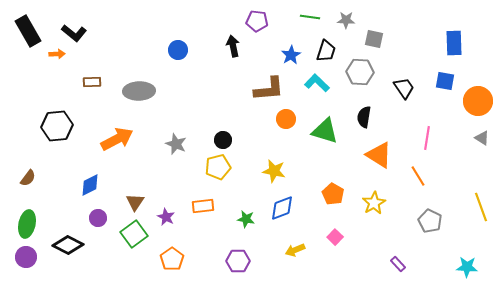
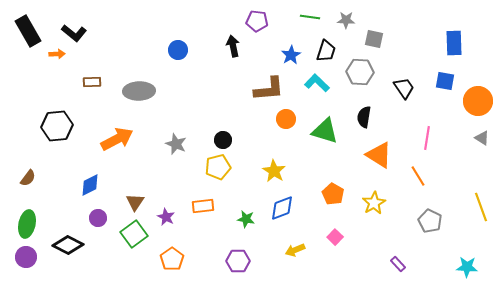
yellow star at (274, 171): rotated 20 degrees clockwise
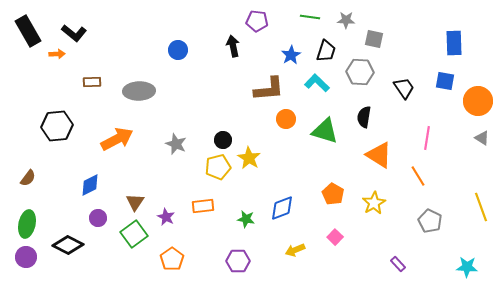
yellow star at (274, 171): moved 25 px left, 13 px up
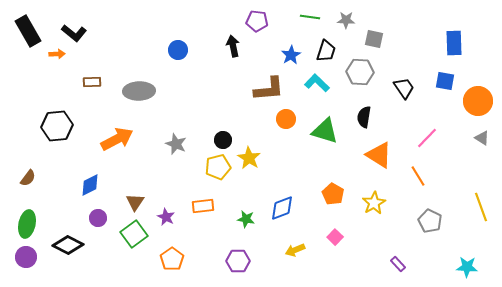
pink line at (427, 138): rotated 35 degrees clockwise
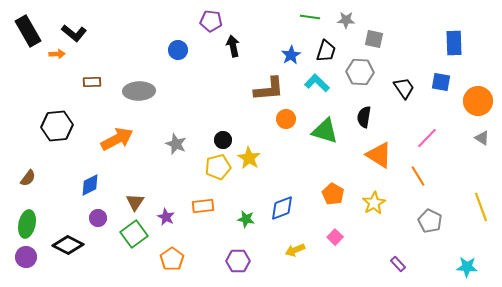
purple pentagon at (257, 21): moved 46 px left
blue square at (445, 81): moved 4 px left, 1 px down
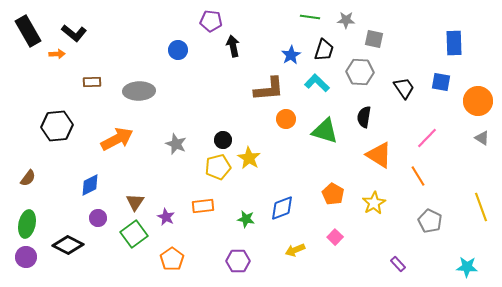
black trapezoid at (326, 51): moved 2 px left, 1 px up
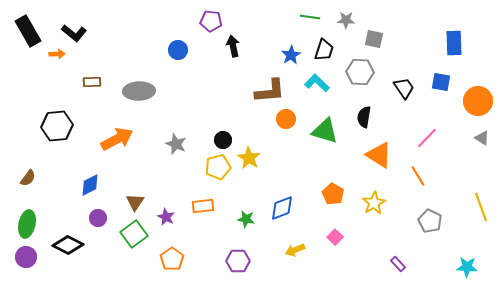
brown L-shape at (269, 89): moved 1 px right, 2 px down
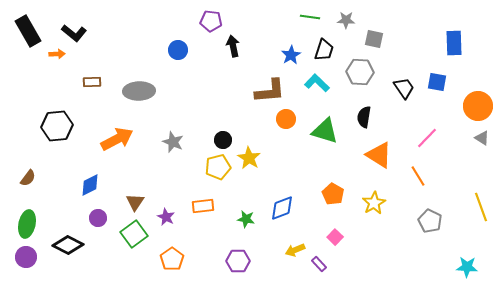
blue square at (441, 82): moved 4 px left
orange circle at (478, 101): moved 5 px down
gray star at (176, 144): moved 3 px left, 2 px up
purple rectangle at (398, 264): moved 79 px left
